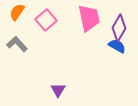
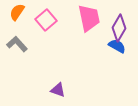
purple triangle: rotated 42 degrees counterclockwise
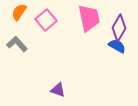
orange semicircle: moved 2 px right
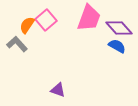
orange semicircle: moved 8 px right, 13 px down
pink trapezoid: rotated 32 degrees clockwise
purple diamond: rotated 72 degrees counterclockwise
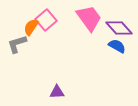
pink trapezoid: rotated 56 degrees counterclockwise
orange semicircle: moved 4 px right, 2 px down
gray L-shape: rotated 65 degrees counterclockwise
purple triangle: moved 1 px left, 2 px down; rotated 21 degrees counterclockwise
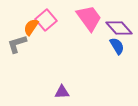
blue semicircle: rotated 30 degrees clockwise
purple triangle: moved 5 px right
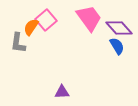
gray L-shape: moved 1 px right, 1 px up; rotated 65 degrees counterclockwise
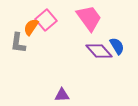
purple diamond: moved 20 px left, 23 px down
purple triangle: moved 3 px down
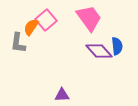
blue semicircle: rotated 24 degrees clockwise
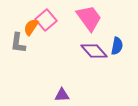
blue semicircle: rotated 18 degrees clockwise
purple diamond: moved 5 px left
